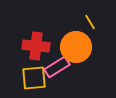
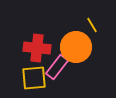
yellow line: moved 2 px right, 3 px down
red cross: moved 1 px right, 2 px down
pink rectangle: rotated 20 degrees counterclockwise
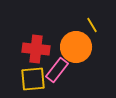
red cross: moved 1 px left, 1 px down
pink rectangle: moved 3 px down
yellow square: moved 1 px left, 1 px down
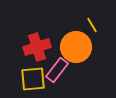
red cross: moved 1 px right, 2 px up; rotated 24 degrees counterclockwise
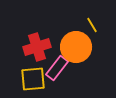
pink rectangle: moved 2 px up
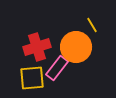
yellow square: moved 1 px left, 1 px up
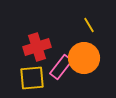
yellow line: moved 3 px left
orange circle: moved 8 px right, 11 px down
pink rectangle: moved 4 px right, 1 px up
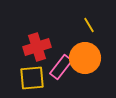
orange circle: moved 1 px right
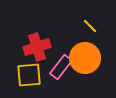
yellow line: moved 1 px right, 1 px down; rotated 14 degrees counterclockwise
yellow square: moved 3 px left, 3 px up
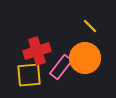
red cross: moved 4 px down
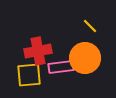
red cross: moved 1 px right; rotated 8 degrees clockwise
pink rectangle: rotated 45 degrees clockwise
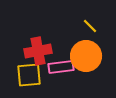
orange circle: moved 1 px right, 2 px up
